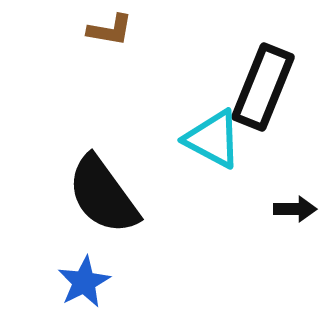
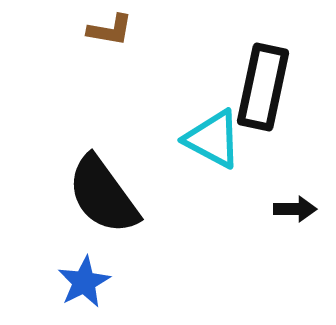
black rectangle: rotated 10 degrees counterclockwise
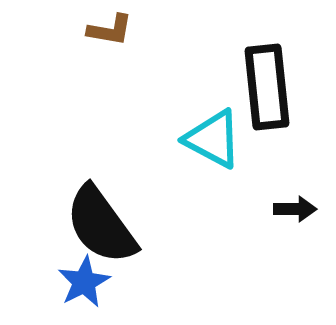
black rectangle: moved 4 px right; rotated 18 degrees counterclockwise
black semicircle: moved 2 px left, 30 px down
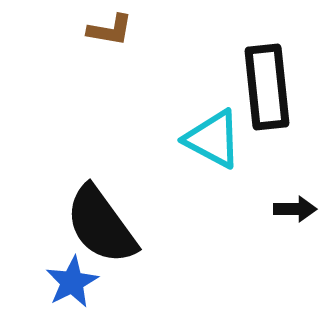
blue star: moved 12 px left
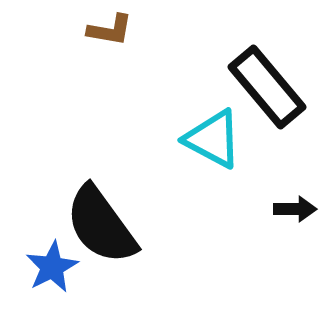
black rectangle: rotated 34 degrees counterclockwise
blue star: moved 20 px left, 15 px up
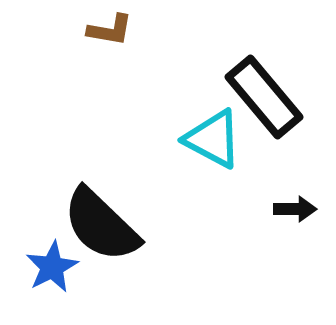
black rectangle: moved 3 px left, 10 px down
black semicircle: rotated 10 degrees counterclockwise
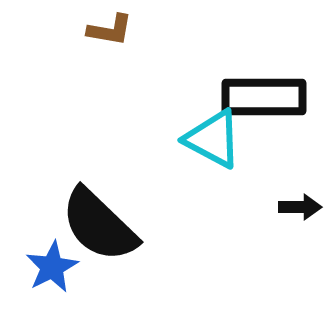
black rectangle: rotated 50 degrees counterclockwise
black arrow: moved 5 px right, 2 px up
black semicircle: moved 2 px left
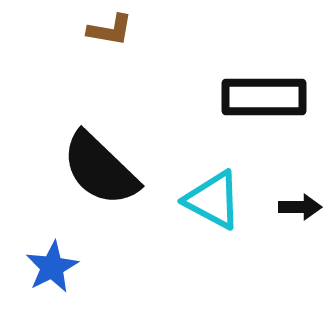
cyan triangle: moved 61 px down
black semicircle: moved 1 px right, 56 px up
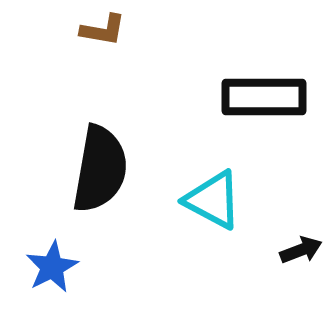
brown L-shape: moved 7 px left
black semicircle: rotated 124 degrees counterclockwise
black arrow: moved 1 px right, 43 px down; rotated 21 degrees counterclockwise
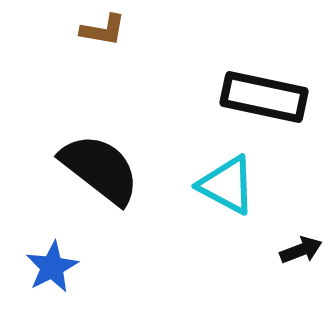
black rectangle: rotated 12 degrees clockwise
black semicircle: rotated 62 degrees counterclockwise
cyan triangle: moved 14 px right, 15 px up
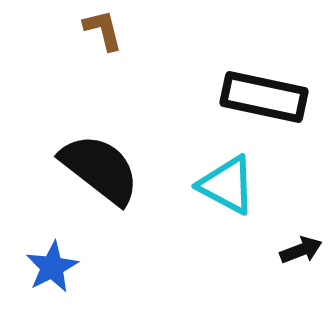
brown L-shape: rotated 114 degrees counterclockwise
